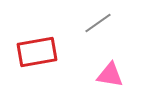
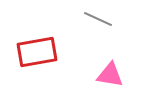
gray line: moved 4 px up; rotated 60 degrees clockwise
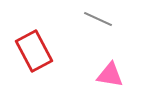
red rectangle: moved 3 px left, 1 px up; rotated 72 degrees clockwise
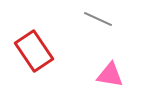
red rectangle: rotated 6 degrees counterclockwise
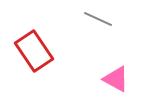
pink triangle: moved 6 px right, 4 px down; rotated 20 degrees clockwise
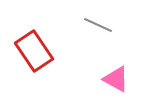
gray line: moved 6 px down
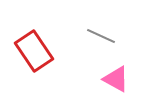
gray line: moved 3 px right, 11 px down
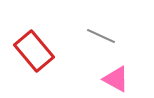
red rectangle: rotated 6 degrees counterclockwise
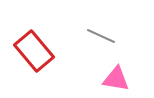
pink triangle: rotated 20 degrees counterclockwise
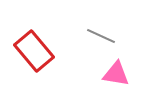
pink triangle: moved 5 px up
